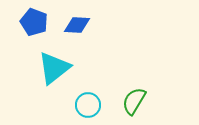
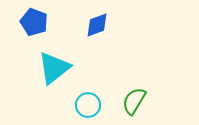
blue diamond: moved 20 px right; rotated 24 degrees counterclockwise
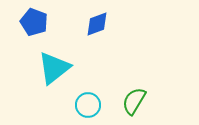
blue diamond: moved 1 px up
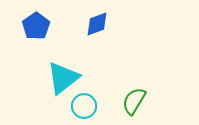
blue pentagon: moved 2 px right, 4 px down; rotated 16 degrees clockwise
cyan triangle: moved 9 px right, 10 px down
cyan circle: moved 4 px left, 1 px down
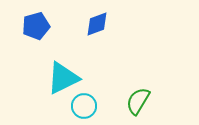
blue pentagon: rotated 20 degrees clockwise
cyan triangle: rotated 12 degrees clockwise
green semicircle: moved 4 px right
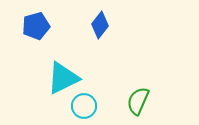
blue diamond: moved 3 px right, 1 px down; rotated 32 degrees counterclockwise
green semicircle: rotated 8 degrees counterclockwise
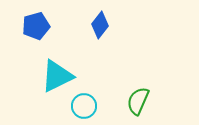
cyan triangle: moved 6 px left, 2 px up
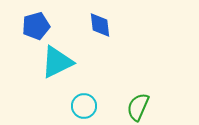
blue diamond: rotated 44 degrees counterclockwise
cyan triangle: moved 14 px up
green semicircle: moved 6 px down
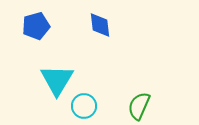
cyan triangle: moved 18 px down; rotated 33 degrees counterclockwise
green semicircle: moved 1 px right, 1 px up
